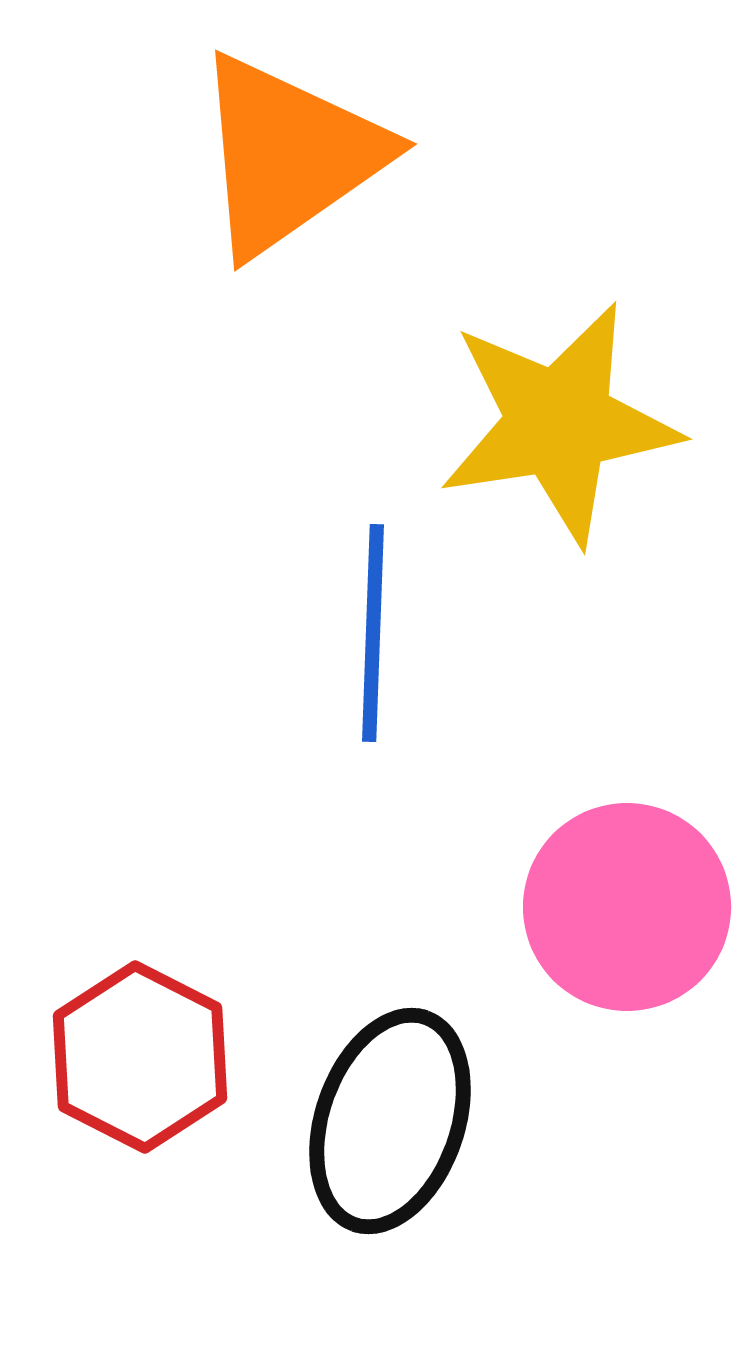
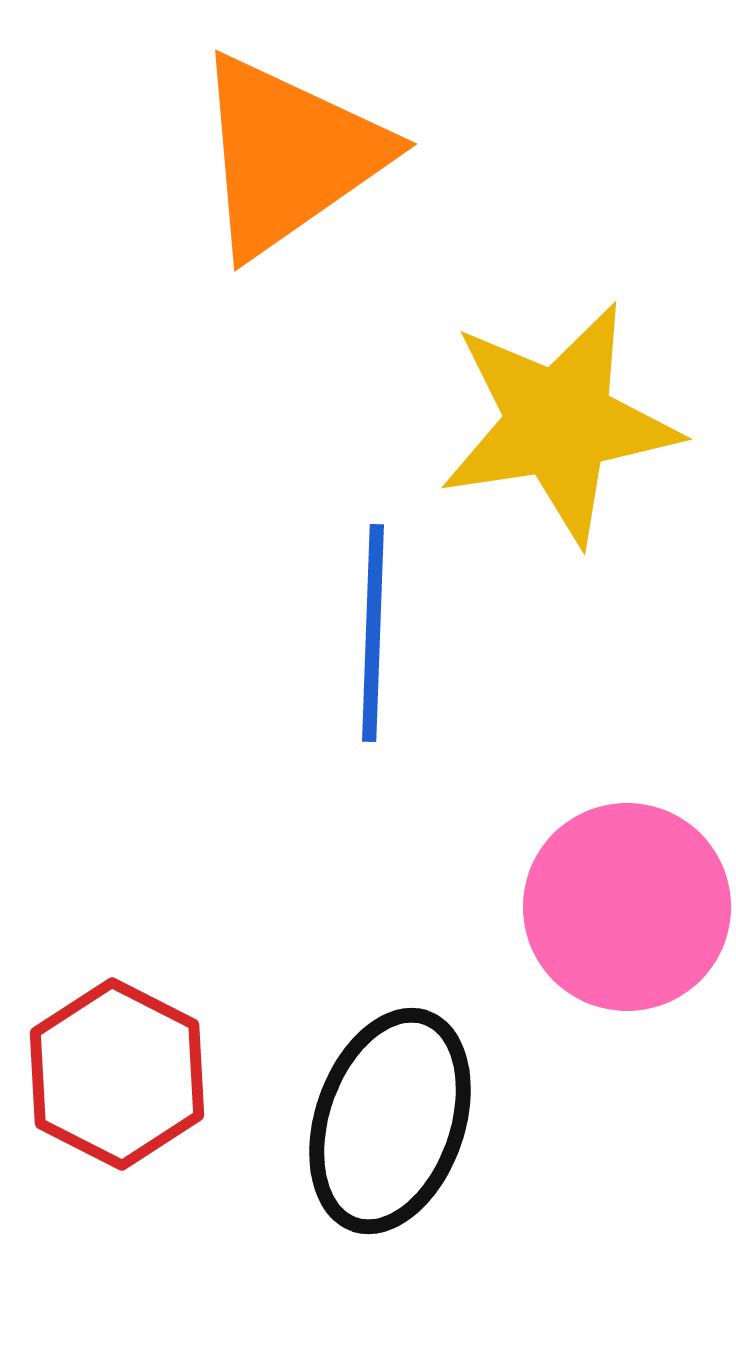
red hexagon: moved 23 px left, 17 px down
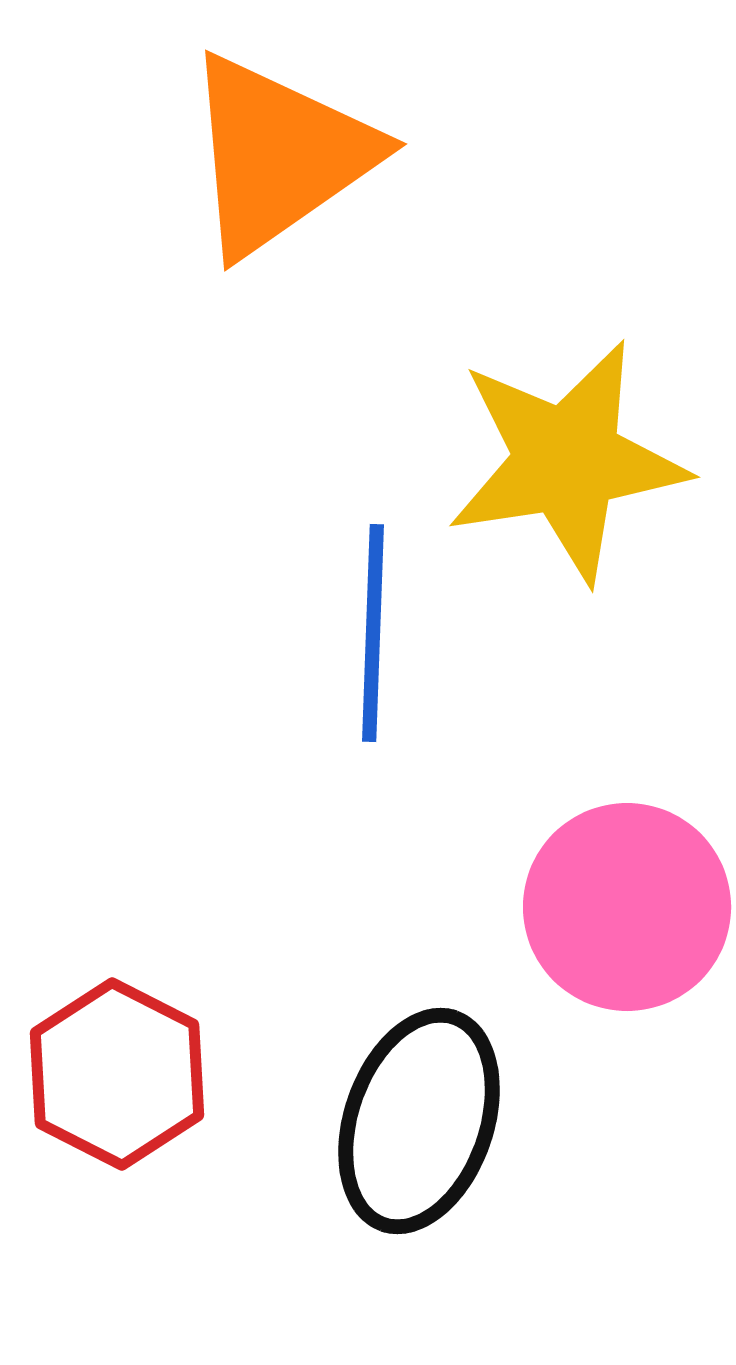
orange triangle: moved 10 px left
yellow star: moved 8 px right, 38 px down
black ellipse: moved 29 px right
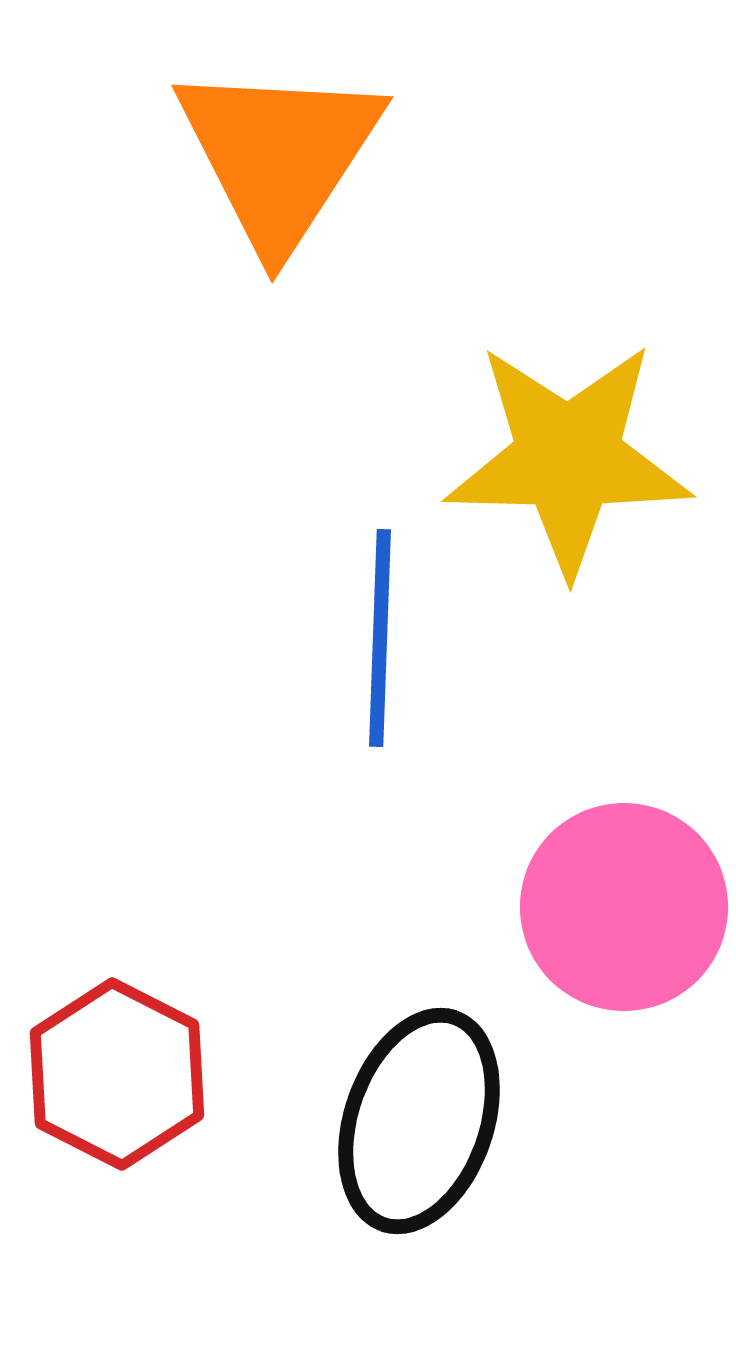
orange triangle: rotated 22 degrees counterclockwise
yellow star: moved 1 px right, 3 px up; rotated 10 degrees clockwise
blue line: moved 7 px right, 5 px down
pink circle: moved 3 px left
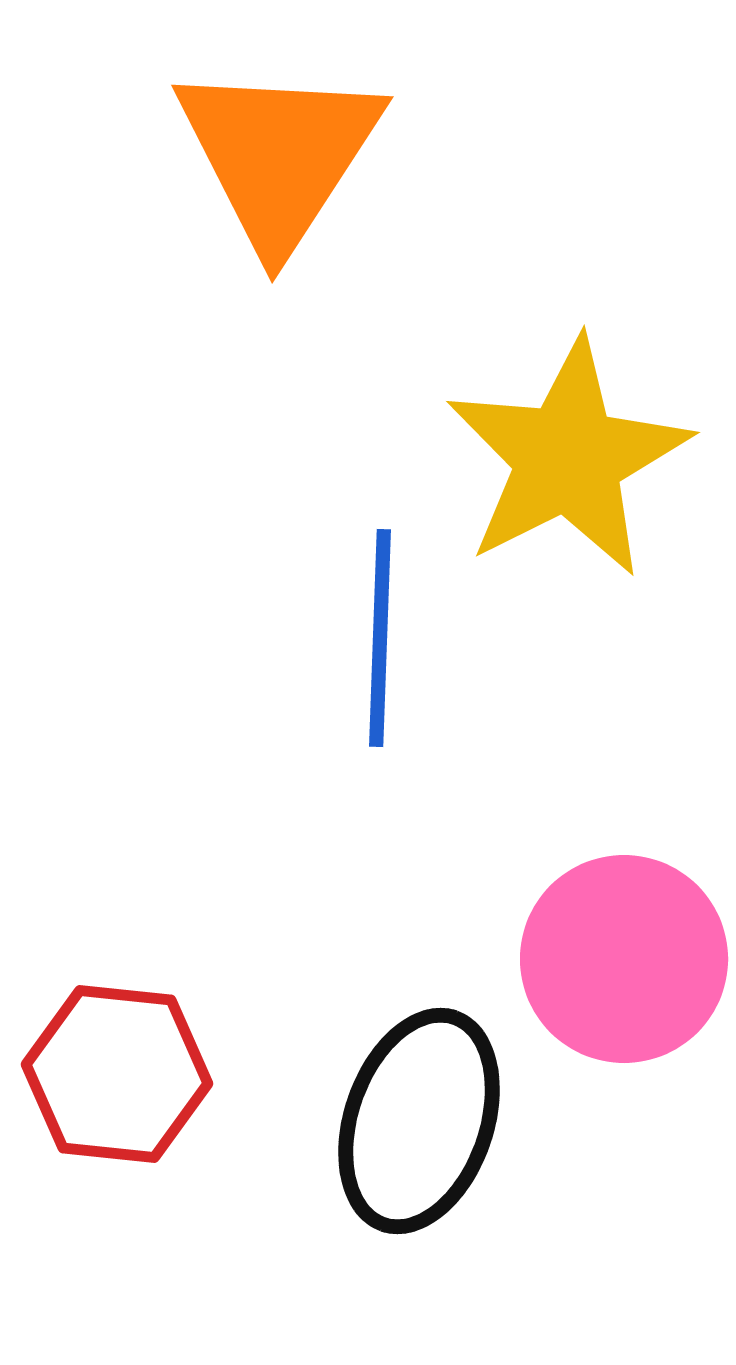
yellow star: rotated 28 degrees counterclockwise
pink circle: moved 52 px down
red hexagon: rotated 21 degrees counterclockwise
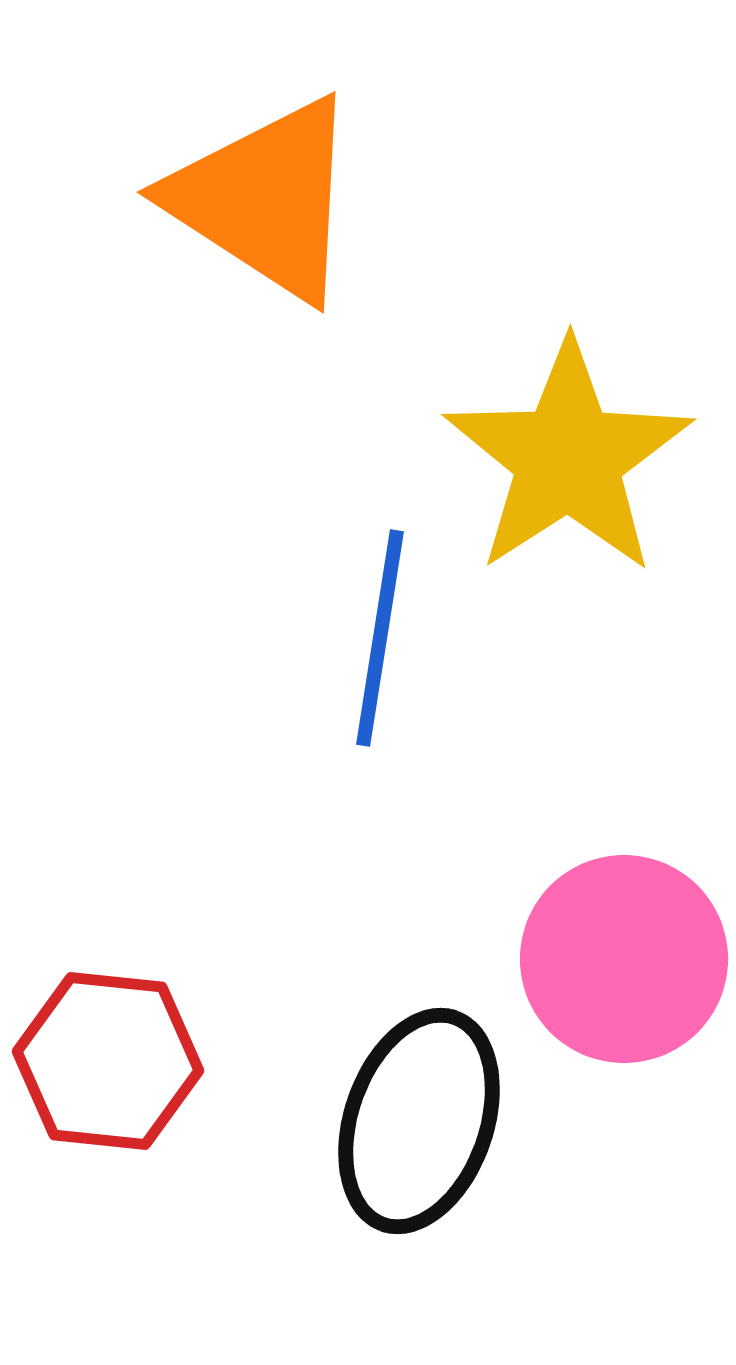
orange triangle: moved 14 px left, 44 px down; rotated 30 degrees counterclockwise
yellow star: rotated 6 degrees counterclockwise
blue line: rotated 7 degrees clockwise
red hexagon: moved 9 px left, 13 px up
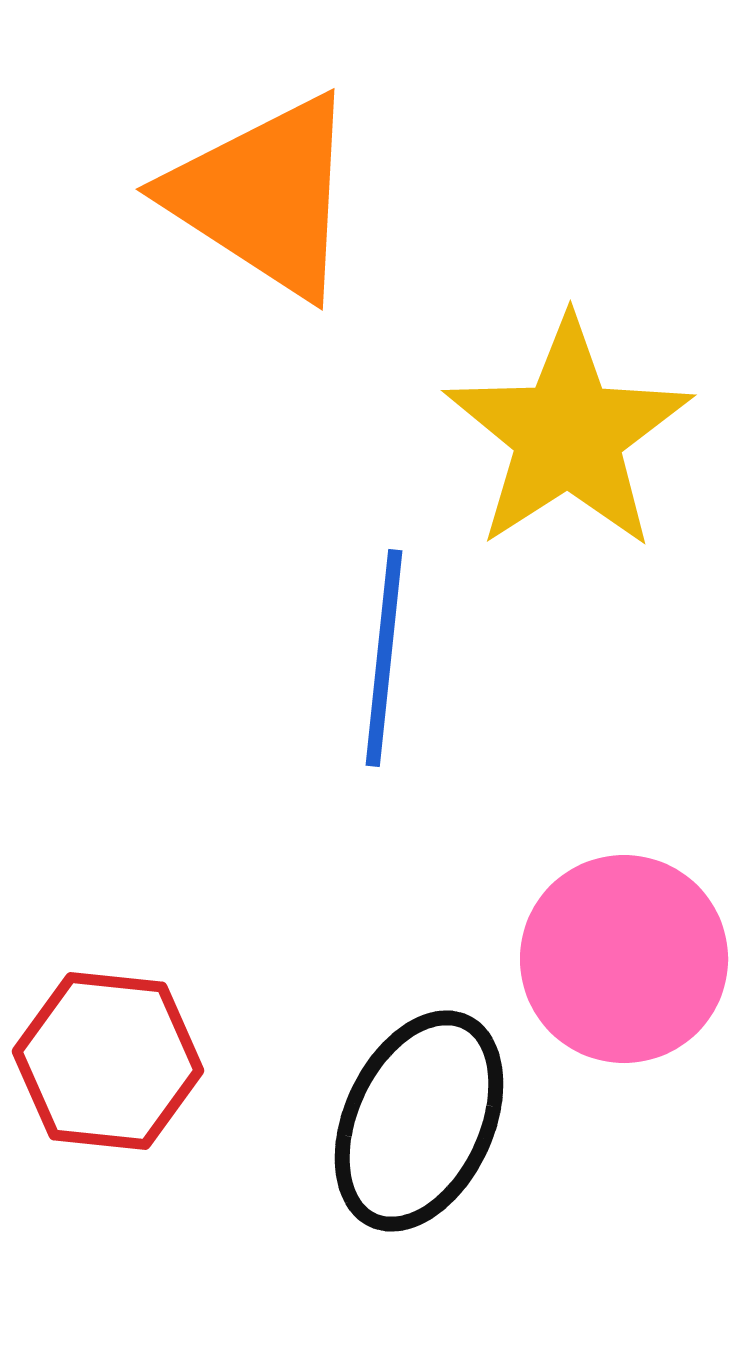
orange triangle: moved 1 px left, 3 px up
yellow star: moved 24 px up
blue line: moved 4 px right, 20 px down; rotated 3 degrees counterclockwise
black ellipse: rotated 6 degrees clockwise
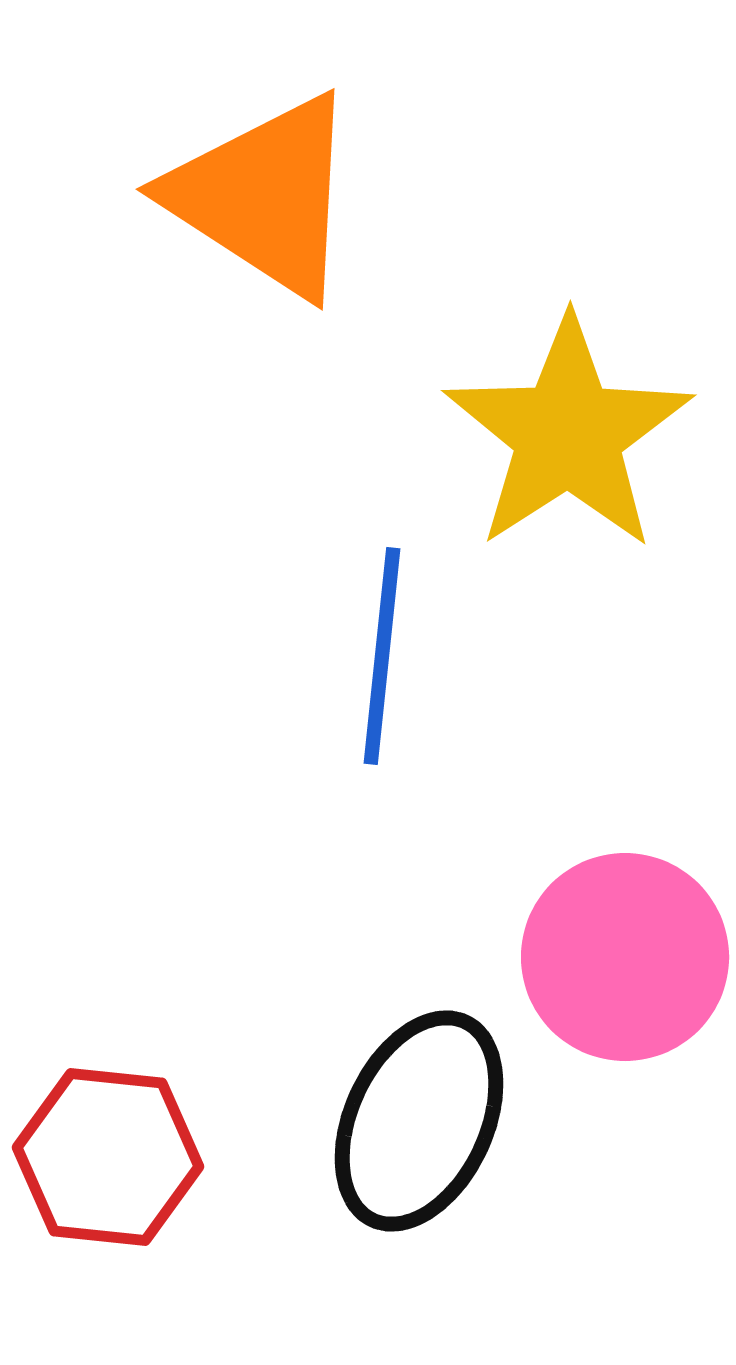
blue line: moved 2 px left, 2 px up
pink circle: moved 1 px right, 2 px up
red hexagon: moved 96 px down
